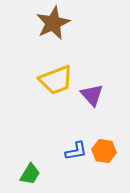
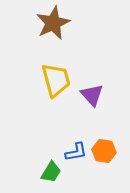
yellow trapezoid: rotated 84 degrees counterclockwise
blue L-shape: moved 1 px down
green trapezoid: moved 21 px right, 2 px up
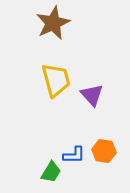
blue L-shape: moved 2 px left, 3 px down; rotated 10 degrees clockwise
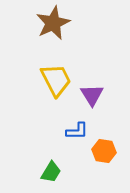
yellow trapezoid: rotated 12 degrees counterclockwise
purple triangle: rotated 10 degrees clockwise
blue L-shape: moved 3 px right, 24 px up
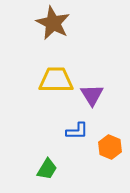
brown star: rotated 20 degrees counterclockwise
yellow trapezoid: rotated 63 degrees counterclockwise
orange hexagon: moved 6 px right, 4 px up; rotated 15 degrees clockwise
green trapezoid: moved 4 px left, 3 px up
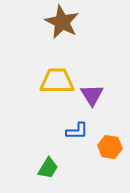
brown star: moved 9 px right, 1 px up
yellow trapezoid: moved 1 px right, 1 px down
orange hexagon: rotated 15 degrees counterclockwise
green trapezoid: moved 1 px right, 1 px up
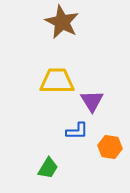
purple triangle: moved 6 px down
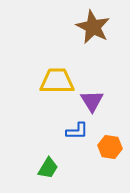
brown star: moved 31 px right, 5 px down
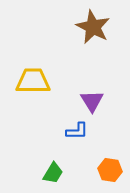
yellow trapezoid: moved 24 px left
orange hexagon: moved 23 px down
green trapezoid: moved 5 px right, 5 px down
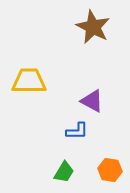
yellow trapezoid: moved 4 px left
purple triangle: rotated 30 degrees counterclockwise
green trapezoid: moved 11 px right, 1 px up
